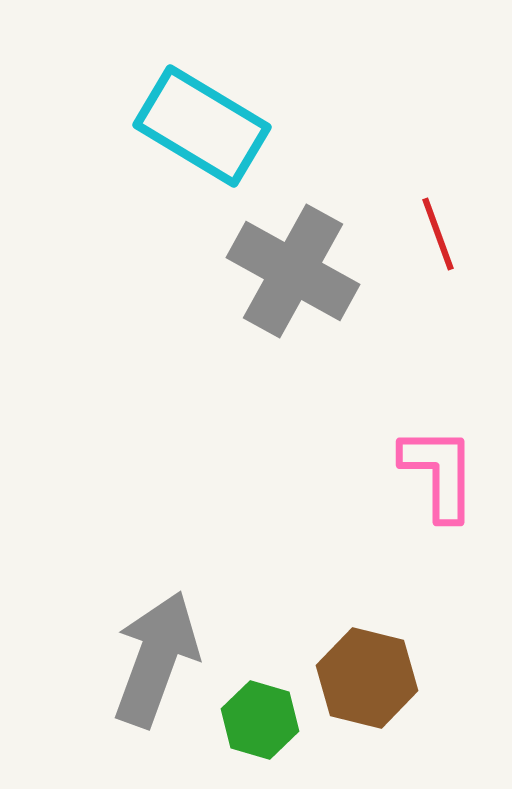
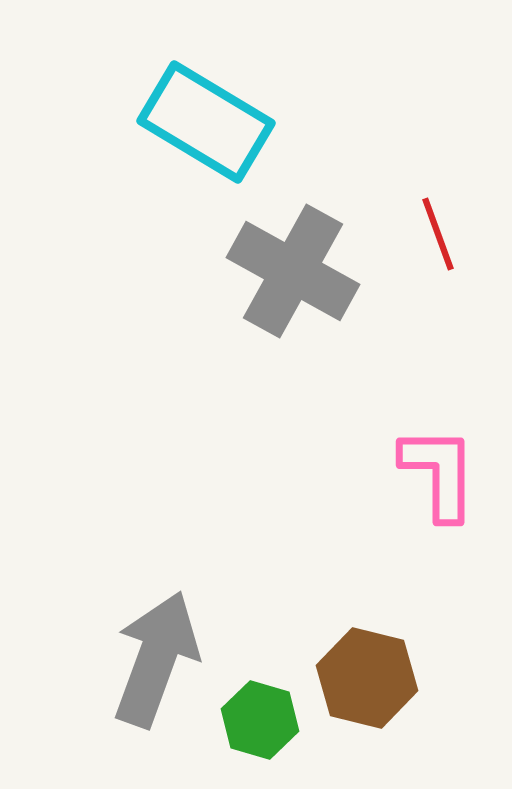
cyan rectangle: moved 4 px right, 4 px up
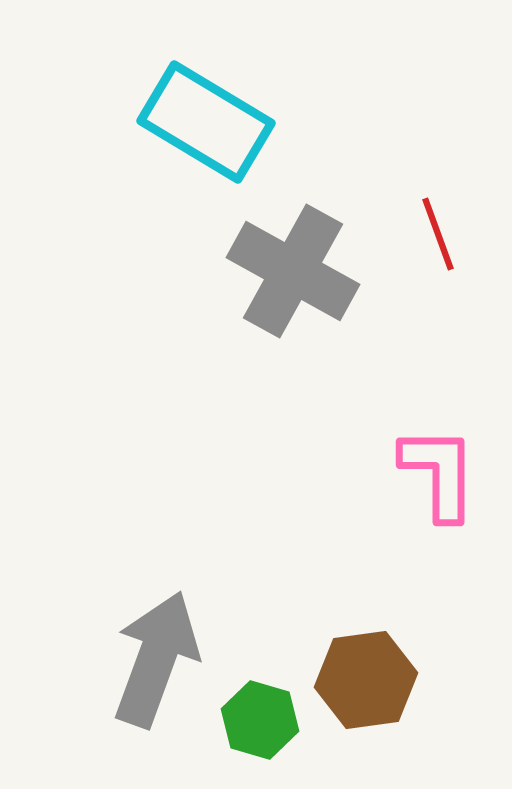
brown hexagon: moved 1 px left, 2 px down; rotated 22 degrees counterclockwise
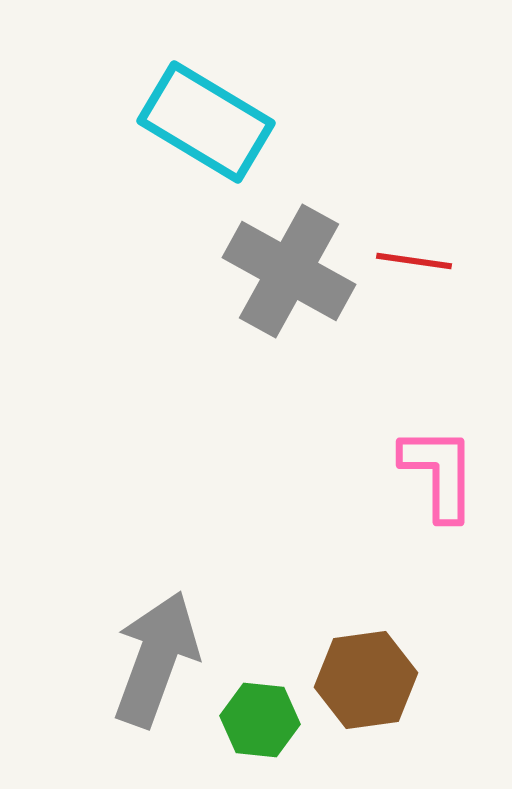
red line: moved 24 px left, 27 px down; rotated 62 degrees counterclockwise
gray cross: moved 4 px left
green hexagon: rotated 10 degrees counterclockwise
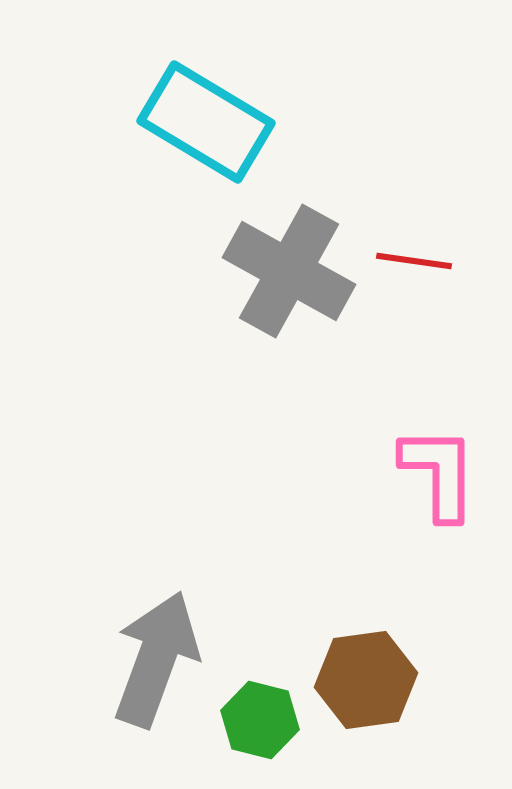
green hexagon: rotated 8 degrees clockwise
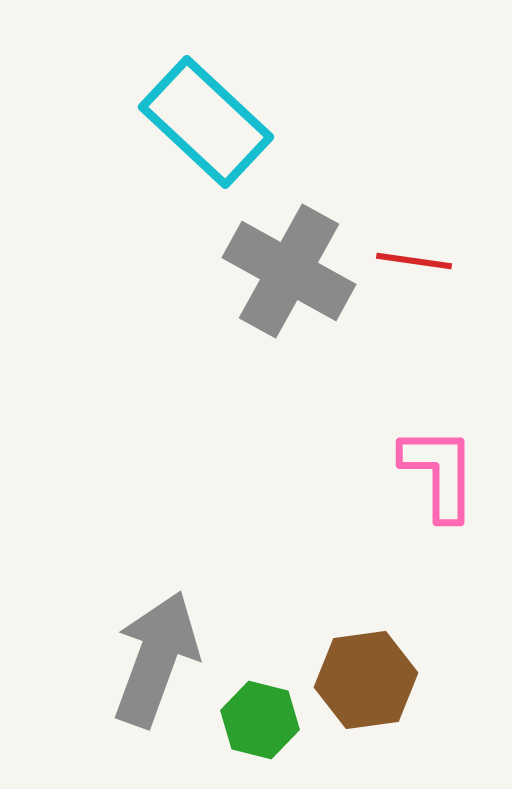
cyan rectangle: rotated 12 degrees clockwise
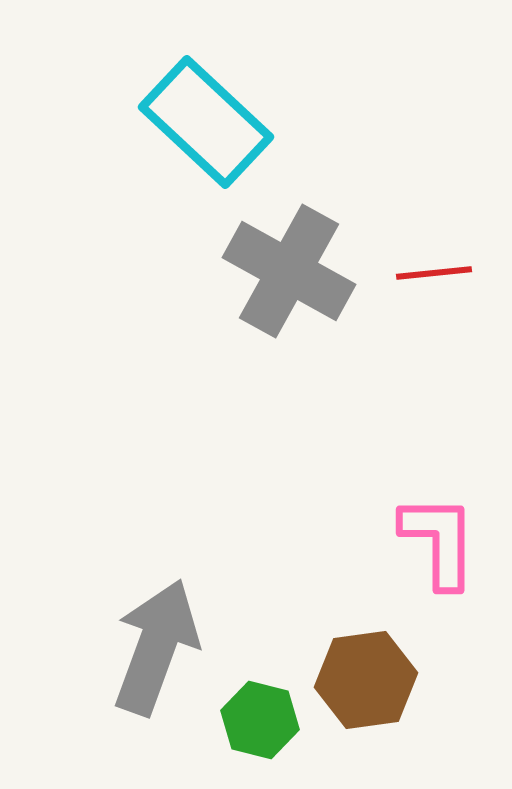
red line: moved 20 px right, 12 px down; rotated 14 degrees counterclockwise
pink L-shape: moved 68 px down
gray arrow: moved 12 px up
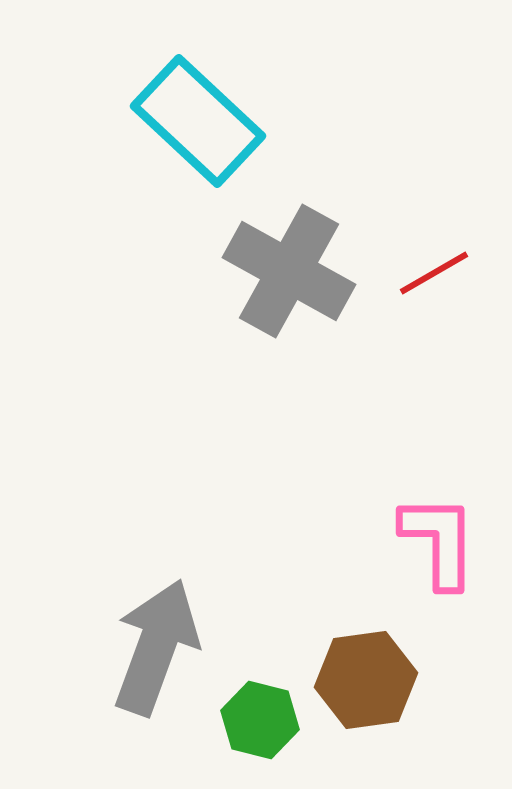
cyan rectangle: moved 8 px left, 1 px up
red line: rotated 24 degrees counterclockwise
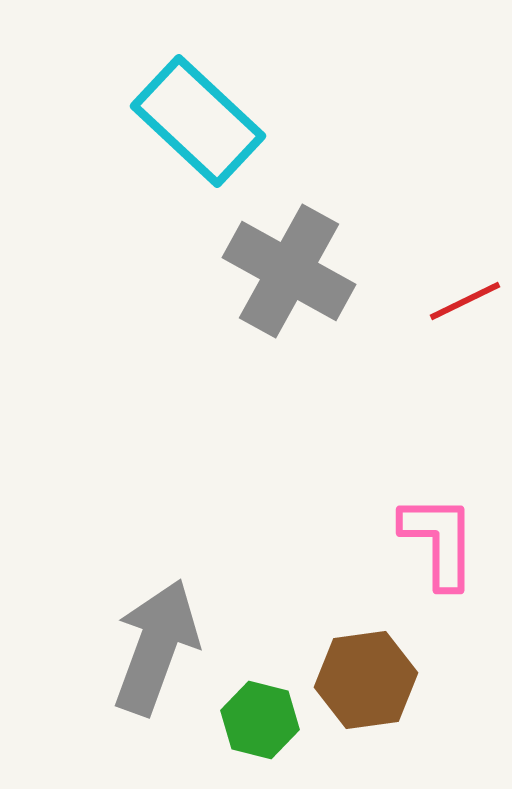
red line: moved 31 px right, 28 px down; rotated 4 degrees clockwise
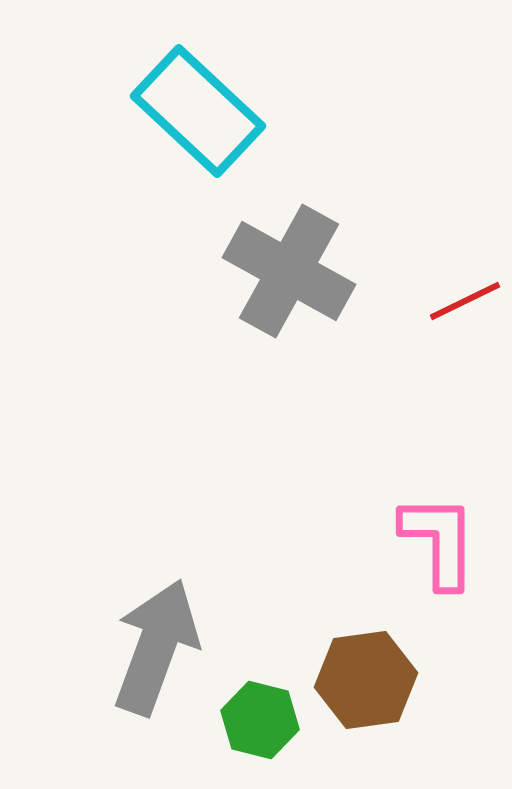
cyan rectangle: moved 10 px up
